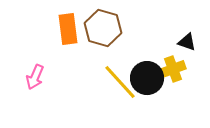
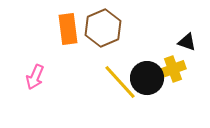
brown hexagon: rotated 21 degrees clockwise
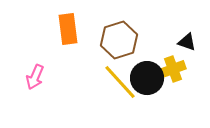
brown hexagon: moved 16 px right, 12 px down; rotated 6 degrees clockwise
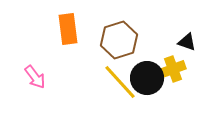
pink arrow: rotated 60 degrees counterclockwise
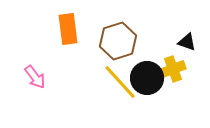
brown hexagon: moved 1 px left, 1 px down
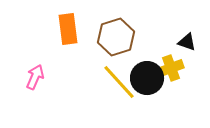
brown hexagon: moved 2 px left, 4 px up
yellow cross: moved 2 px left, 1 px up
pink arrow: rotated 120 degrees counterclockwise
yellow line: moved 1 px left
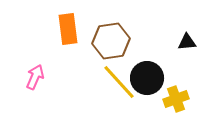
brown hexagon: moved 5 px left, 4 px down; rotated 9 degrees clockwise
black triangle: rotated 24 degrees counterclockwise
yellow cross: moved 5 px right, 31 px down
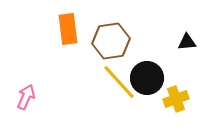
pink arrow: moved 9 px left, 20 px down
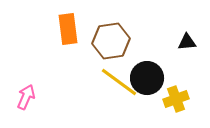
yellow line: rotated 12 degrees counterclockwise
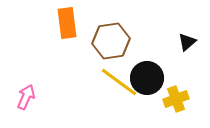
orange rectangle: moved 1 px left, 6 px up
black triangle: rotated 36 degrees counterclockwise
